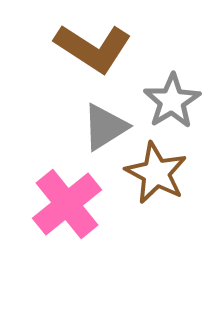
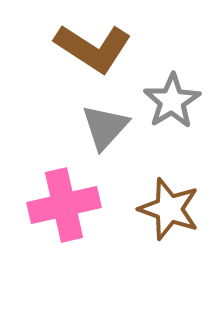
gray triangle: rotated 16 degrees counterclockwise
brown star: moved 13 px right, 36 px down; rotated 8 degrees counterclockwise
pink cross: moved 3 px left, 1 px down; rotated 26 degrees clockwise
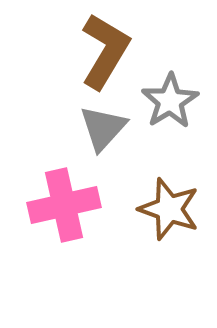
brown L-shape: moved 12 px right, 3 px down; rotated 92 degrees counterclockwise
gray star: moved 2 px left
gray triangle: moved 2 px left, 1 px down
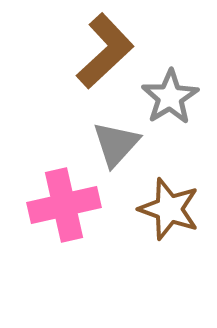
brown L-shape: rotated 16 degrees clockwise
gray star: moved 4 px up
gray triangle: moved 13 px right, 16 px down
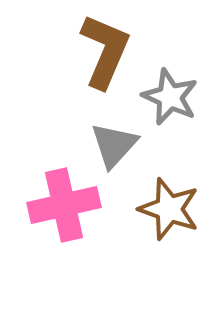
brown L-shape: rotated 24 degrees counterclockwise
gray star: rotated 16 degrees counterclockwise
gray triangle: moved 2 px left, 1 px down
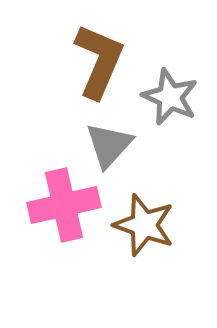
brown L-shape: moved 6 px left, 10 px down
gray triangle: moved 5 px left
brown star: moved 25 px left, 16 px down
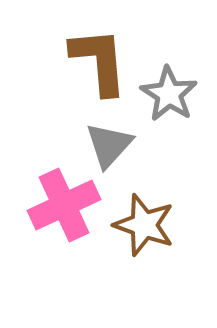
brown L-shape: rotated 28 degrees counterclockwise
gray star: moved 1 px left, 3 px up; rotated 8 degrees clockwise
pink cross: rotated 12 degrees counterclockwise
